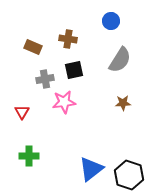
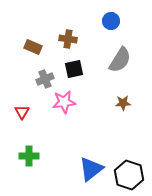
black square: moved 1 px up
gray cross: rotated 12 degrees counterclockwise
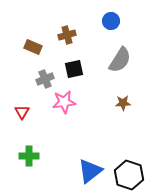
brown cross: moved 1 px left, 4 px up; rotated 24 degrees counterclockwise
blue triangle: moved 1 px left, 2 px down
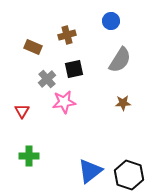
gray cross: moved 2 px right; rotated 18 degrees counterclockwise
red triangle: moved 1 px up
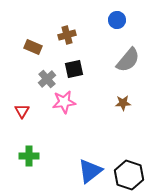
blue circle: moved 6 px right, 1 px up
gray semicircle: moved 8 px right; rotated 8 degrees clockwise
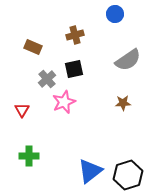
blue circle: moved 2 px left, 6 px up
brown cross: moved 8 px right
gray semicircle: rotated 16 degrees clockwise
pink star: rotated 15 degrees counterclockwise
red triangle: moved 1 px up
black hexagon: moved 1 px left; rotated 24 degrees clockwise
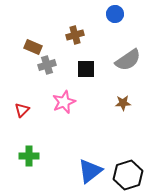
black square: moved 12 px right; rotated 12 degrees clockwise
gray cross: moved 14 px up; rotated 24 degrees clockwise
red triangle: rotated 14 degrees clockwise
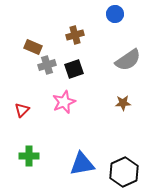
black square: moved 12 px left; rotated 18 degrees counterclockwise
blue triangle: moved 8 px left, 7 px up; rotated 28 degrees clockwise
black hexagon: moved 4 px left, 3 px up; rotated 8 degrees counterclockwise
